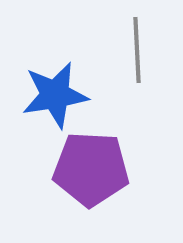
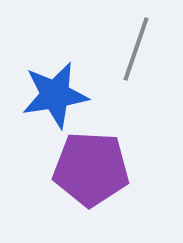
gray line: moved 1 px left, 1 px up; rotated 22 degrees clockwise
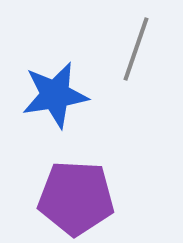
purple pentagon: moved 15 px left, 29 px down
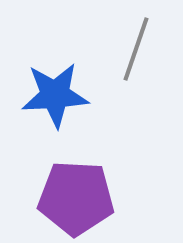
blue star: rotated 6 degrees clockwise
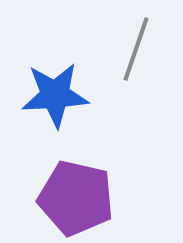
purple pentagon: rotated 10 degrees clockwise
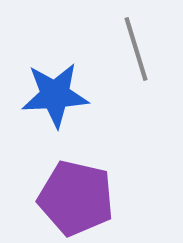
gray line: rotated 36 degrees counterclockwise
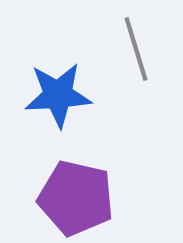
blue star: moved 3 px right
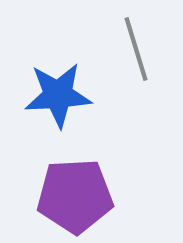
purple pentagon: moved 1 px left, 2 px up; rotated 16 degrees counterclockwise
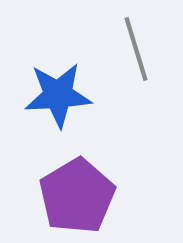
purple pentagon: moved 2 px right; rotated 28 degrees counterclockwise
